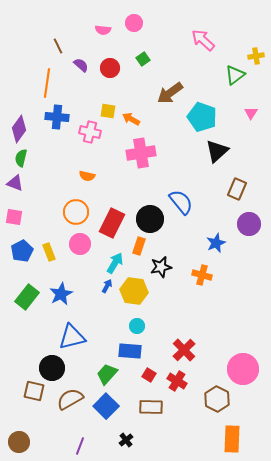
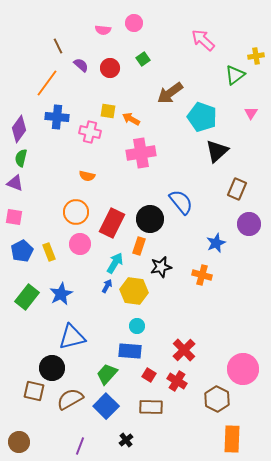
orange line at (47, 83): rotated 28 degrees clockwise
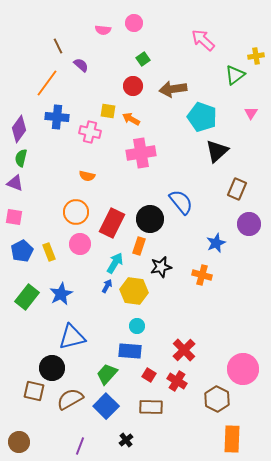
red circle at (110, 68): moved 23 px right, 18 px down
brown arrow at (170, 93): moved 3 px right, 4 px up; rotated 28 degrees clockwise
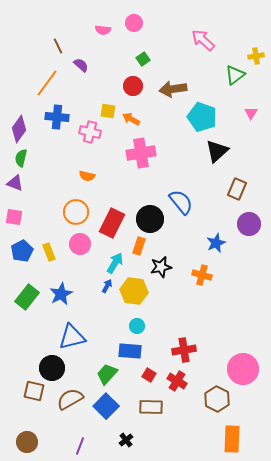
red cross at (184, 350): rotated 35 degrees clockwise
brown circle at (19, 442): moved 8 px right
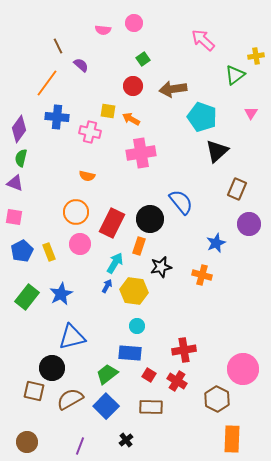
blue rectangle at (130, 351): moved 2 px down
green trapezoid at (107, 374): rotated 10 degrees clockwise
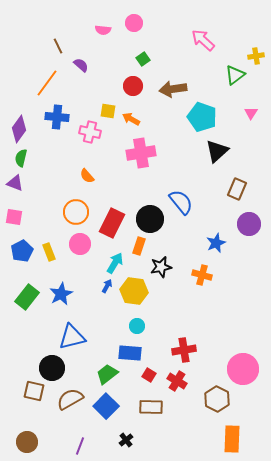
orange semicircle at (87, 176): rotated 35 degrees clockwise
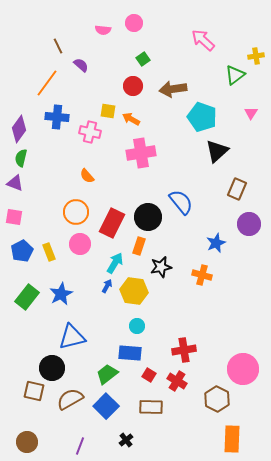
black circle at (150, 219): moved 2 px left, 2 px up
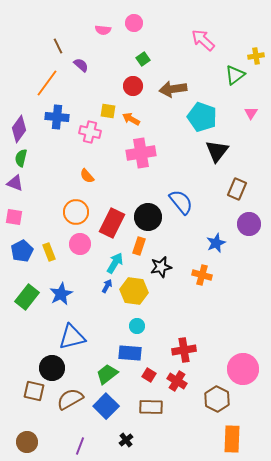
black triangle at (217, 151): rotated 10 degrees counterclockwise
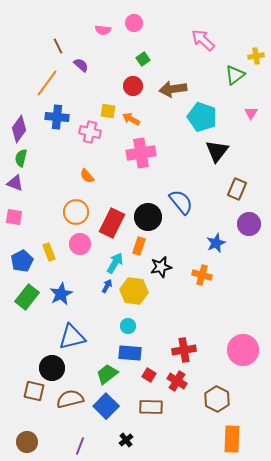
blue pentagon at (22, 251): moved 10 px down
cyan circle at (137, 326): moved 9 px left
pink circle at (243, 369): moved 19 px up
brown semicircle at (70, 399): rotated 16 degrees clockwise
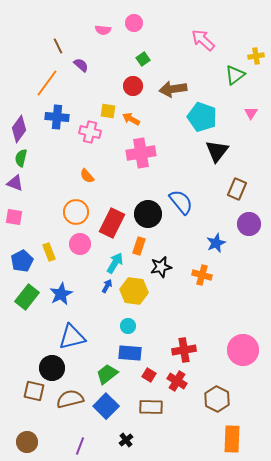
black circle at (148, 217): moved 3 px up
